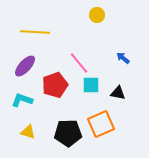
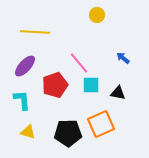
cyan L-shape: rotated 65 degrees clockwise
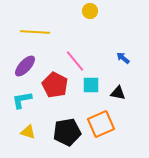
yellow circle: moved 7 px left, 4 px up
pink line: moved 4 px left, 2 px up
red pentagon: rotated 25 degrees counterclockwise
cyan L-shape: rotated 95 degrees counterclockwise
black pentagon: moved 1 px left, 1 px up; rotated 8 degrees counterclockwise
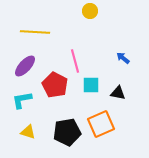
pink line: rotated 25 degrees clockwise
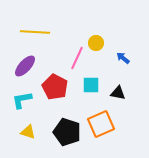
yellow circle: moved 6 px right, 32 px down
pink line: moved 2 px right, 3 px up; rotated 40 degrees clockwise
red pentagon: moved 2 px down
black pentagon: rotated 28 degrees clockwise
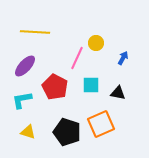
blue arrow: rotated 80 degrees clockwise
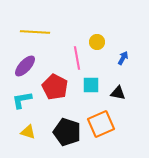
yellow circle: moved 1 px right, 1 px up
pink line: rotated 35 degrees counterclockwise
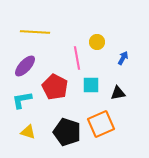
black triangle: rotated 21 degrees counterclockwise
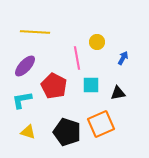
red pentagon: moved 1 px left, 1 px up
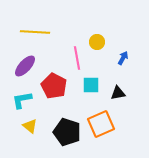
yellow triangle: moved 2 px right, 6 px up; rotated 21 degrees clockwise
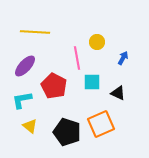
cyan square: moved 1 px right, 3 px up
black triangle: rotated 35 degrees clockwise
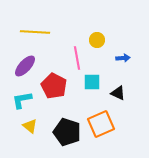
yellow circle: moved 2 px up
blue arrow: rotated 56 degrees clockwise
